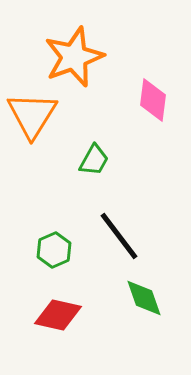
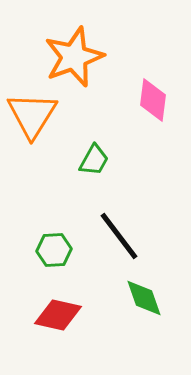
green hexagon: rotated 20 degrees clockwise
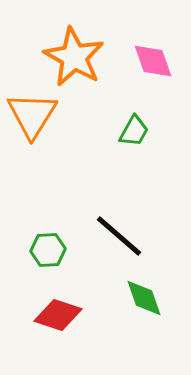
orange star: rotated 22 degrees counterclockwise
pink diamond: moved 39 px up; rotated 27 degrees counterclockwise
green trapezoid: moved 40 px right, 29 px up
black line: rotated 12 degrees counterclockwise
green hexagon: moved 6 px left
red diamond: rotated 6 degrees clockwise
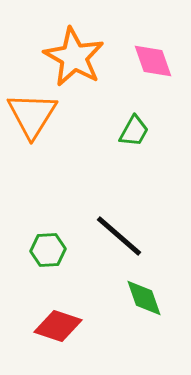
red diamond: moved 11 px down
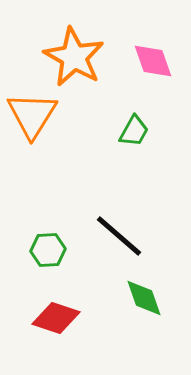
red diamond: moved 2 px left, 8 px up
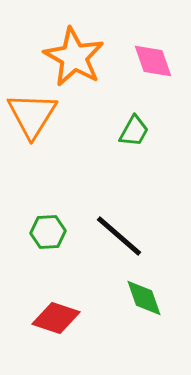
green hexagon: moved 18 px up
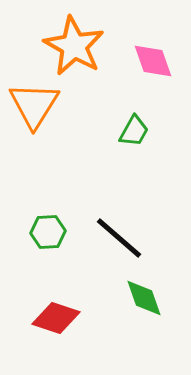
orange star: moved 11 px up
orange triangle: moved 2 px right, 10 px up
black line: moved 2 px down
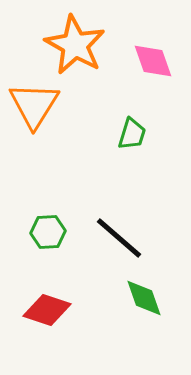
orange star: moved 1 px right, 1 px up
green trapezoid: moved 2 px left, 3 px down; rotated 12 degrees counterclockwise
red diamond: moved 9 px left, 8 px up
